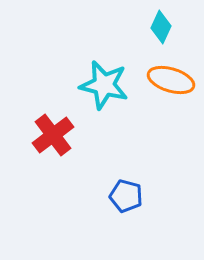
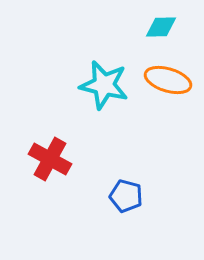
cyan diamond: rotated 64 degrees clockwise
orange ellipse: moved 3 px left
red cross: moved 3 px left, 24 px down; rotated 24 degrees counterclockwise
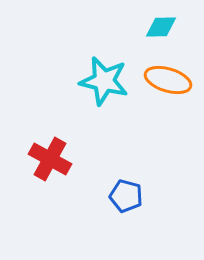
cyan star: moved 4 px up
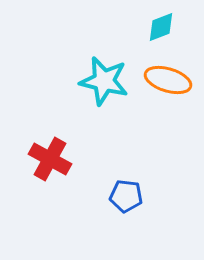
cyan diamond: rotated 20 degrees counterclockwise
blue pentagon: rotated 8 degrees counterclockwise
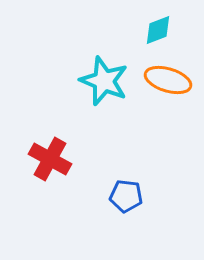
cyan diamond: moved 3 px left, 3 px down
cyan star: rotated 9 degrees clockwise
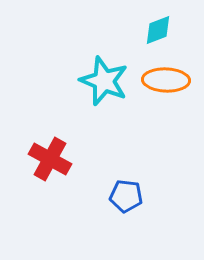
orange ellipse: moved 2 px left; rotated 15 degrees counterclockwise
